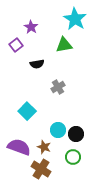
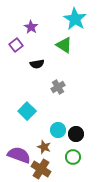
green triangle: rotated 42 degrees clockwise
purple semicircle: moved 8 px down
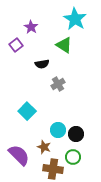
black semicircle: moved 5 px right
gray cross: moved 3 px up
purple semicircle: rotated 25 degrees clockwise
brown cross: moved 12 px right; rotated 24 degrees counterclockwise
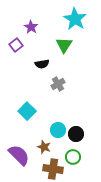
green triangle: rotated 30 degrees clockwise
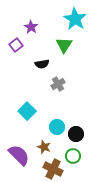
cyan circle: moved 1 px left, 3 px up
green circle: moved 1 px up
brown cross: rotated 18 degrees clockwise
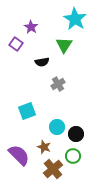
purple square: moved 1 px up; rotated 16 degrees counterclockwise
black semicircle: moved 2 px up
cyan square: rotated 24 degrees clockwise
brown cross: rotated 24 degrees clockwise
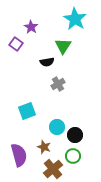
green triangle: moved 1 px left, 1 px down
black semicircle: moved 5 px right
black circle: moved 1 px left, 1 px down
purple semicircle: rotated 30 degrees clockwise
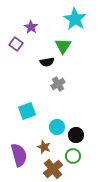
black circle: moved 1 px right
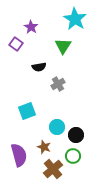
black semicircle: moved 8 px left, 5 px down
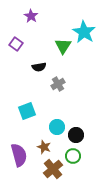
cyan star: moved 9 px right, 13 px down
purple star: moved 11 px up
